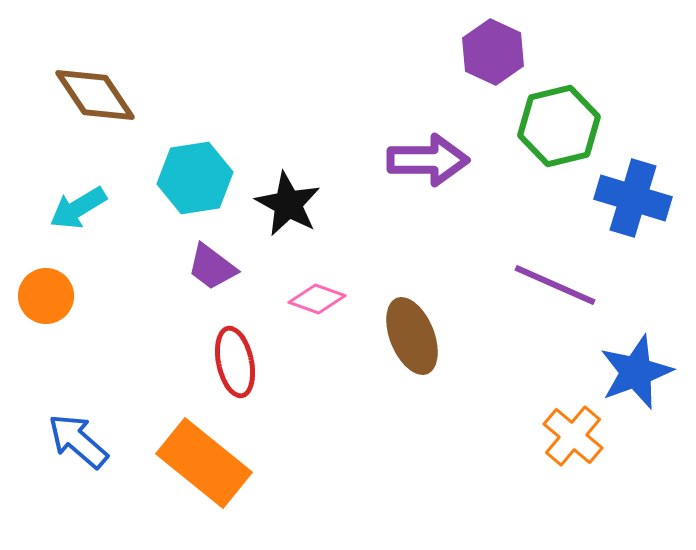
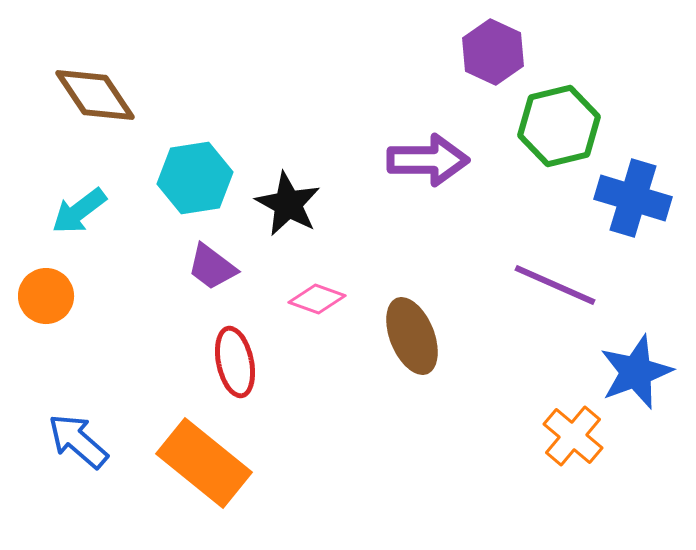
cyan arrow: moved 1 px right, 3 px down; rotated 6 degrees counterclockwise
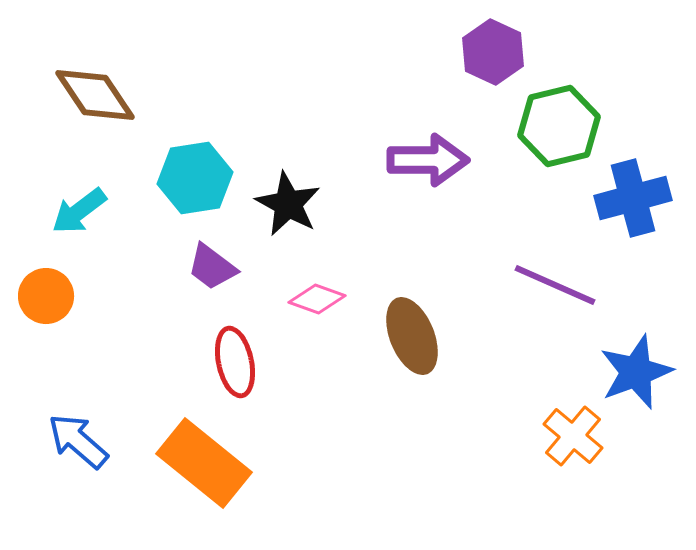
blue cross: rotated 32 degrees counterclockwise
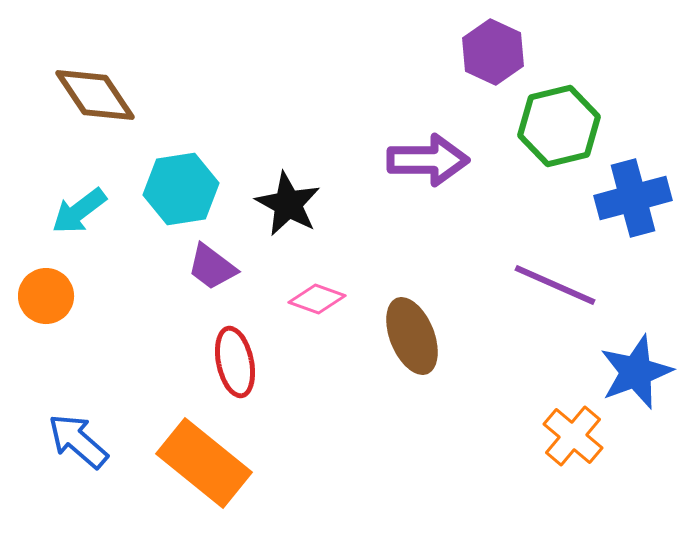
cyan hexagon: moved 14 px left, 11 px down
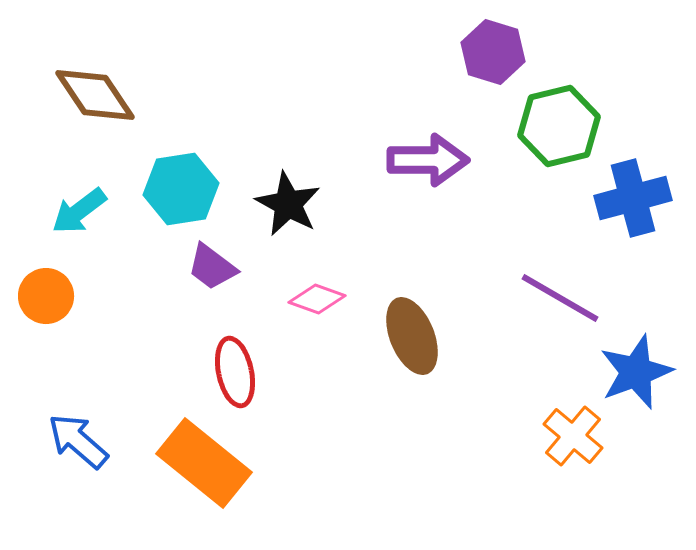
purple hexagon: rotated 8 degrees counterclockwise
purple line: moved 5 px right, 13 px down; rotated 6 degrees clockwise
red ellipse: moved 10 px down
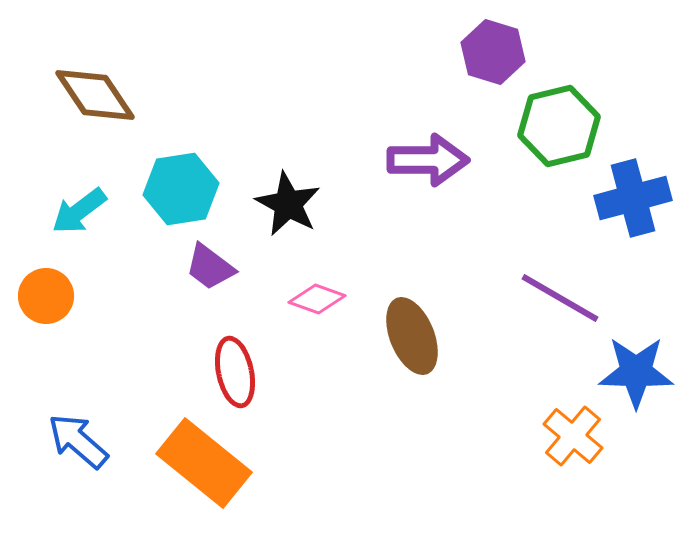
purple trapezoid: moved 2 px left
blue star: rotated 22 degrees clockwise
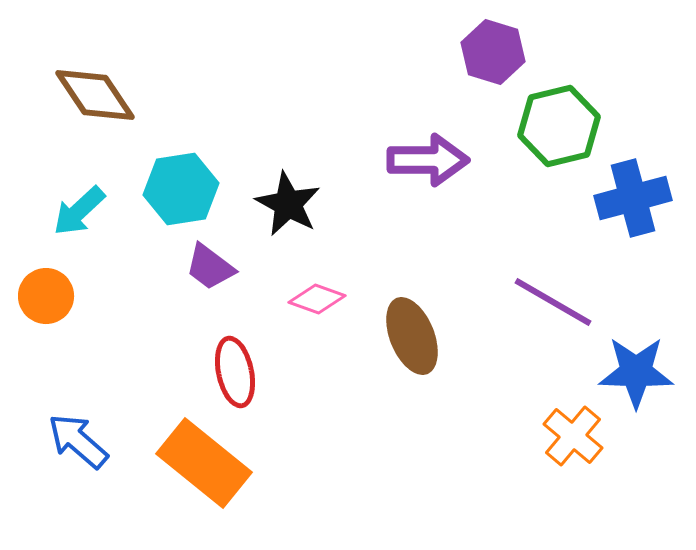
cyan arrow: rotated 6 degrees counterclockwise
purple line: moved 7 px left, 4 px down
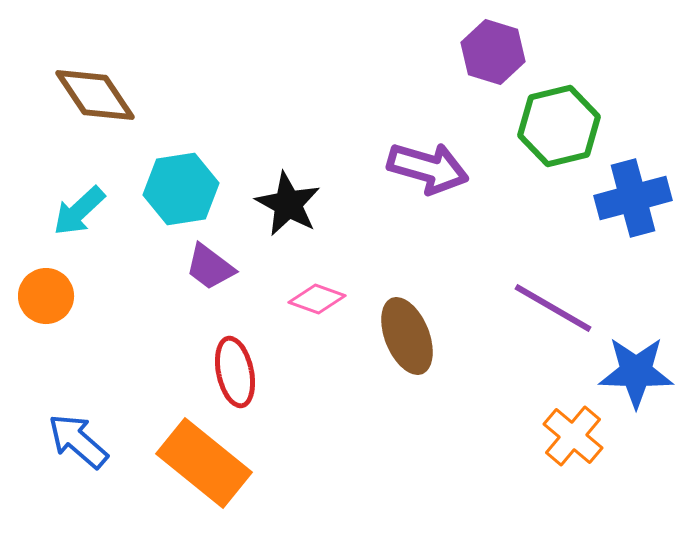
purple arrow: moved 8 px down; rotated 16 degrees clockwise
purple line: moved 6 px down
brown ellipse: moved 5 px left
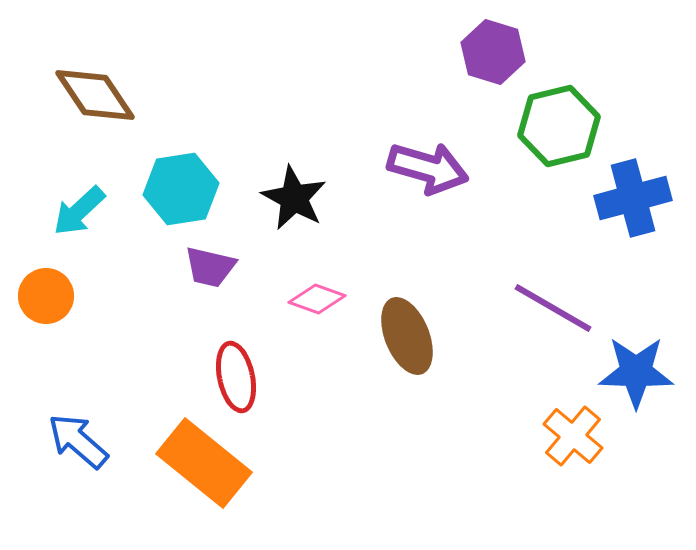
black star: moved 6 px right, 6 px up
purple trapezoid: rotated 24 degrees counterclockwise
red ellipse: moved 1 px right, 5 px down
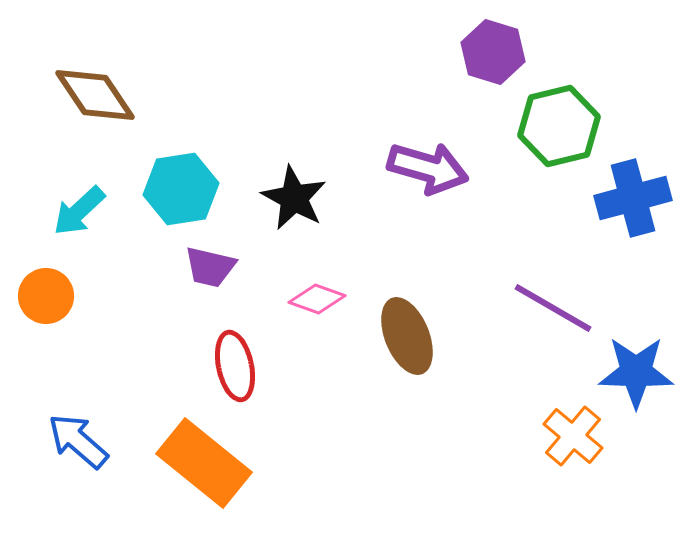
red ellipse: moved 1 px left, 11 px up
